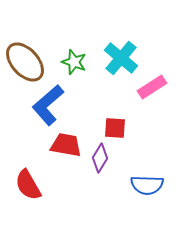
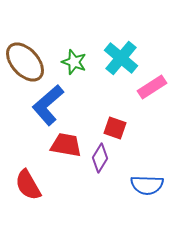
red square: rotated 15 degrees clockwise
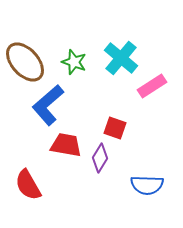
pink rectangle: moved 1 px up
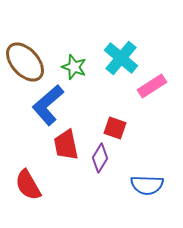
green star: moved 5 px down
red trapezoid: rotated 112 degrees counterclockwise
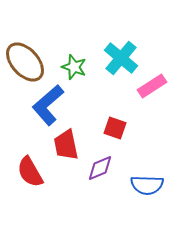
purple diamond: moved 10 px down; rotated 36 degrees clockwise
red semicircle: moved 2 px right, 13 px up
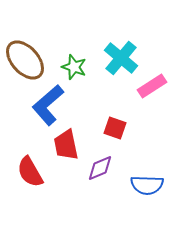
brown ellipse: moved 2 px up
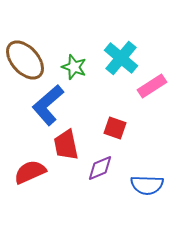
red semicircle: rotated 96 degrees clockwise
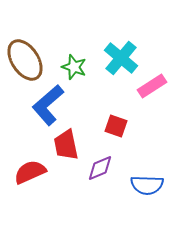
brown ellipse: rotated 9 degrees clockwise
red square: moved 1 px right, 2 px up
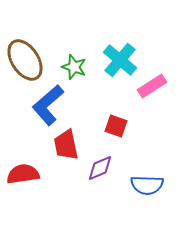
cyan cross: moved 1 px left, 2 px down
red semicircle: moved 7 px left, 2 px down; rotated 16 degrees clockwise
